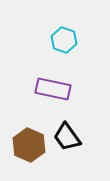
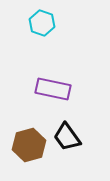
cyan hexagon: moved 22 px left, 17 px up
brown hexagon: rotated 20 degrees clockwise
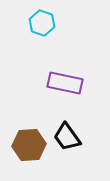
purple rectangle: moved 12 px right, 6 px up
brown hexagon: rotated 12 degrees clockwise
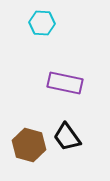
cyan hexagon: rotated 15 degrees counterclockwise
brown hexagon: rotated 20 degrees clockwise
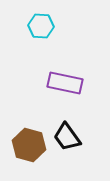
cyan hexagon: moved 1 px left, 3 px down
